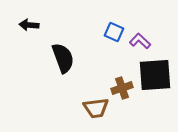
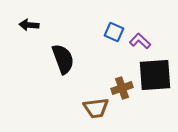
black semicircle: moved 1 px down
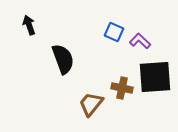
black arrow: rotated 66 degrees clockwise
black square: moved 2 px down
brown cross: rotated 30 degrees clockwise
brown trapezoid: moved 5 px left, 4 px up; rotated 136 degrees clockwise
